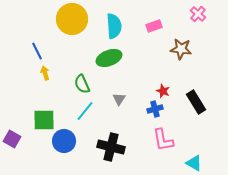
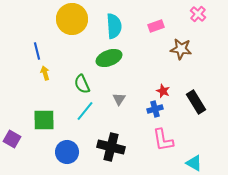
pink rectangle: moved 2 px right
blue line: rotated 12 degrees clockwise
blue circle: moved 3 px right, 11 px down
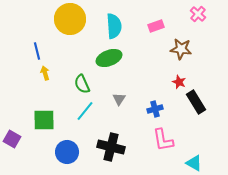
yellow circle: moved 2 px left
red star: moved 16 px right, 9 px up
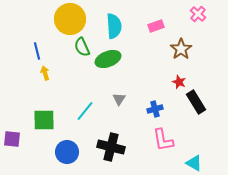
brown star: rotated 30 degrees clockwise
green ellipse: moved 1 px left, 1 px down
green semicircle: moved 37 px up
purple square: rotated 24 degrees counterclockwise
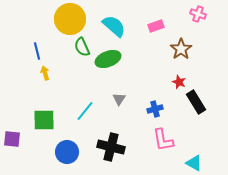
pink cross: rotated 21 degrees counterclockwise
cyan semicircle: rotated 45 degrees counterclockwise
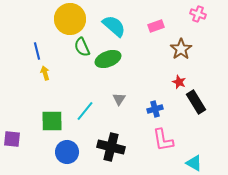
green square: moved 8 px right, 1 px down
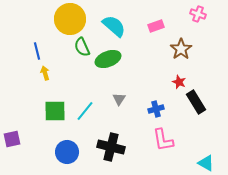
blue cross: moved 1 px right
green square: moved 3 px right, 10 px up
purple square: rotated 18 degrees counterclockwise
cyan triangle: moved 12 px right
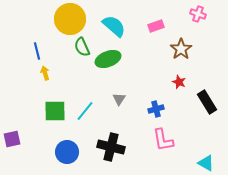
black rectangle: moved 11 px right
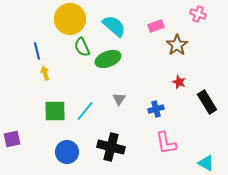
brown star: moved 4 px left, 4 px up
pink L-shape: moved 3 px right, 3 px down
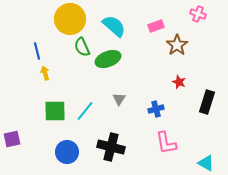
black rectangle: rotated 50 degrees clockwise
